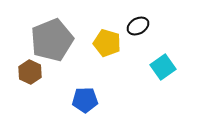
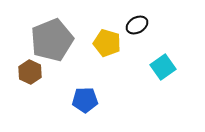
black ellipse: moved 1 px left, 1 px up
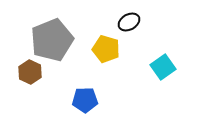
black ellipse: moved 8 px left, 3 px up
yellow pentagon: moved 1 px left, 6 px down
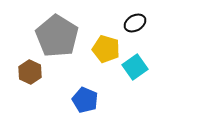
black ellipse: moved 6 px right, 1 px down
gray pentagon: moved 5 px right, 4 px up; rotated 18 degrees counterclockwise
cyan square: moved 28 px left
blue pentagon: rotated 25 degrees clockwise
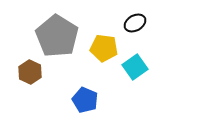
yellow pentagon: moved 2 px left, 1 px up; rotated 8 degrees counterclockwise
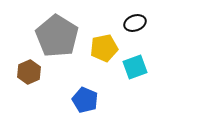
black ellipse: rotated 10 degrees clockwise
yellow pentagon: rotated 20 degrees counterclockwise
cyan square: rotated 15 degrees clockwise
brown hexagon: moved 1 px left; rotated 10 degrees clockwise
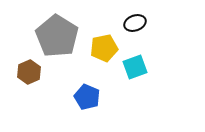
blue pentagon: moved 2 px right, 3 px up
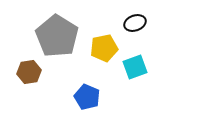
brown hexagon: rotated 15 degrees clockwise
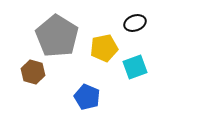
brown hexagon: moved 4 px right; rotated 25 degrees clockwise
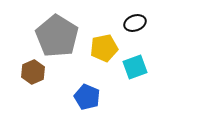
brown hexagon: rotated 20 degrees clockwise
